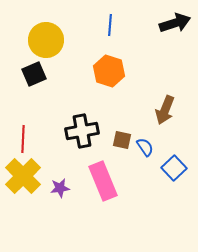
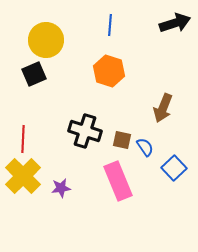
brown arrow: moved 2 px left, 2 px up
black cross: moved 3 px right; rotated 28 degrees clockwise
pink rectangle: moved 15 px right
purple star: moved 1 px right
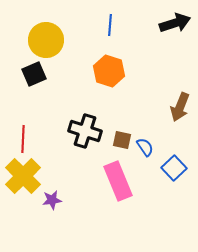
brown arrow: moved 17 px right, 1 px up
purple star: moved 9 px left, 12 px down
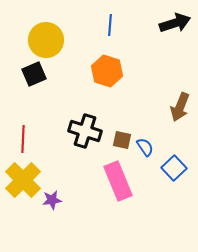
orange hexagon: moved 2 px left
yellow cross: moved 4 px down
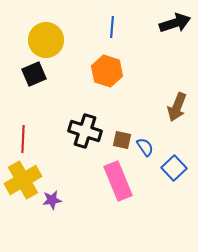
blue line: moved 2 px right, 2 px down
brown arrow: moved 3 px left
yellow cross: rotated 15 degrees clockwise
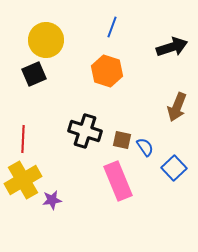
black arrow: moved 3 px left, 24 px down
blue line: rotated 15 degrees clockwise
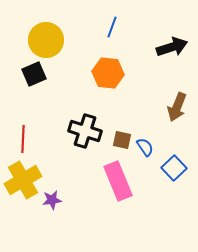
orange hexagon: moved 1 px right, 2 px down; rotated 12 degrees counterclockwise
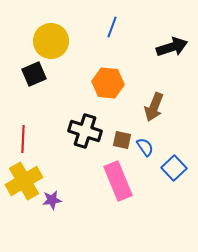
yellow circle: moved 5 px right, 1 px down
orange hexagon: moved 10 px down
brown arrow: moved 23 px left
yellow cross: moved 1 px right, 1 px down
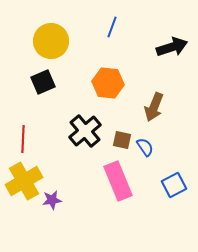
black square: moved 9 px right, 8 px down
black cross: rotated 32 degrees clockwise
blue square: moved 17 px down; rotated 15 degrees clockwise
